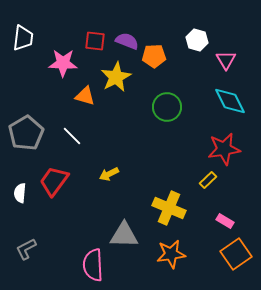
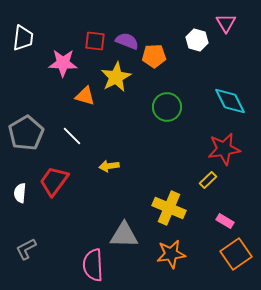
pink triangle: moved 37 px up
yellow arrow: moved 8 px up; rotated 18 degrees clockwise
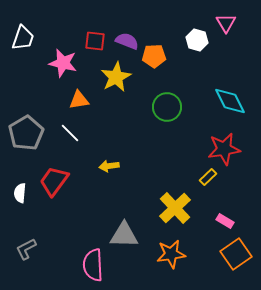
white trapezoid: rotated 12 degrees clockwise
pink star: rotated 12 degrees clockwise
orange triangle: moved 6 px left, 4 px down; rotated 25 degrees counterclockwise
white line: moved 2 px left, 3 px up
yellow rectangle: moved 3 px up
yellow cross: moved 6 px right; rotated 24 degrees clockwise
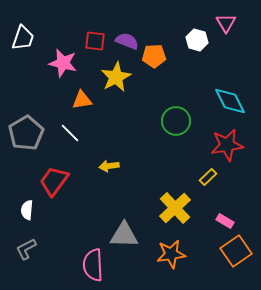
orange triangle: moved 3 px right
green circle: moved 9 px right, 14 px down
red star: moved 3 px right, 4 px up
white semicircle: moved 7 px right, 17 px down
orange square: moved 3 px up
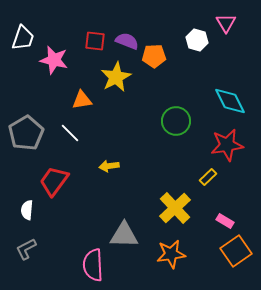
pink star: moved 9 px left, 3 px up
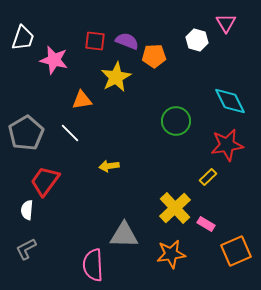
red trapezoid: moved 9 px left
pink rectangle: moved 19 px left, 3 px down
orange square: rotated 12 degrees clockwise
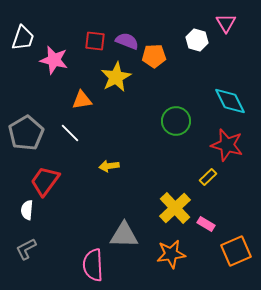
red star: rotated 24 degrees clockwise
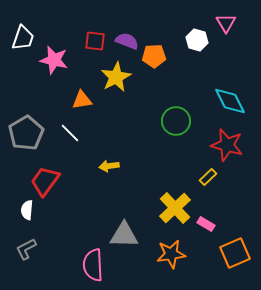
orange square: moved 1 px left, 2 px down
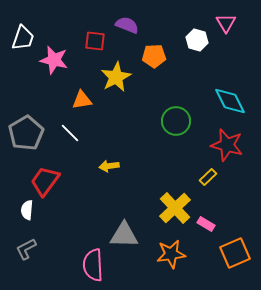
purple semicircle: moved 16 px up
